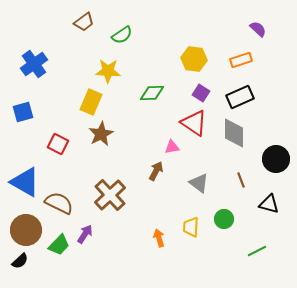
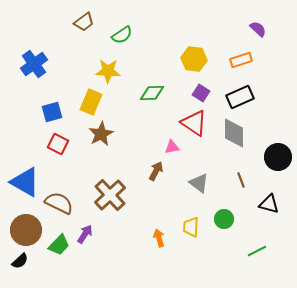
blue square: moved 29 px right
black circle: moved 2 px right, 2 px up
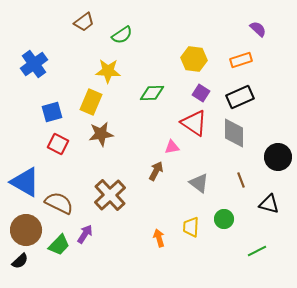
brown star: rotated 20 degrees clockwise
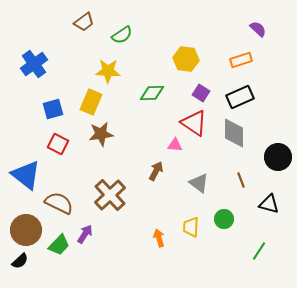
yellow hexagon: moved 8 px left
blue square: moved 1 px right, 3 px up
pink triangle: moved 3 px right, 2 px up; rotated 14 degrees clockwise
blue triangle: moved 1 px right, 7 px up; rotated 8 degrees clockwise
green line: moved 2 px right; rotated 30 degrees counterclockwise
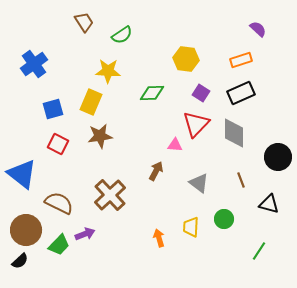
brown trapezoid: rotated 85 degrees counterclockwise
black rectangle: moved 1 px right, 4 px up
red triangle: moved 2 px right, 1 px down; rotated 40 degrees clockwise
brown star: moved 1 px left, 2 px down
blue triangle: moved 4 px left, 1 px up
purple arrow: rotated 36 degrees clockwise
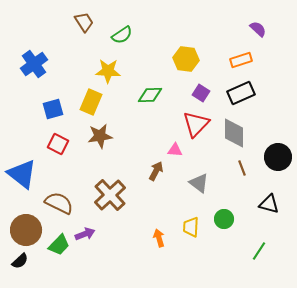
green diamond: moved 2 px left, 2 px down
pink triangle: moved 5 px down
brown line: moved 1 px right, 12 px up
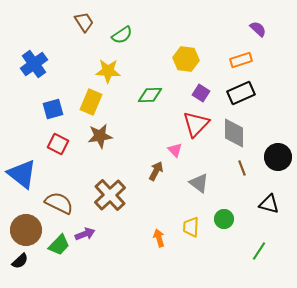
pink triangle: rotated 42 degrees clockwise
